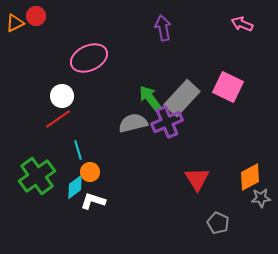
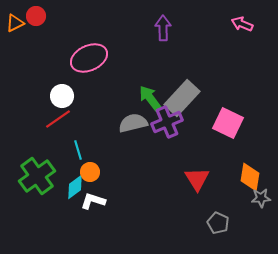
purple arrow: rotated 10 degrees clockwise
pink square: moved 36 px down
orange diamond: rotated 52 degrees counterclockwise
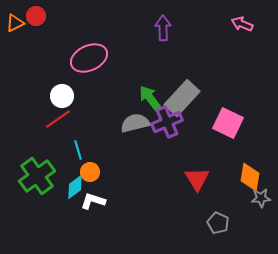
gray semicircle: moved 2 px right
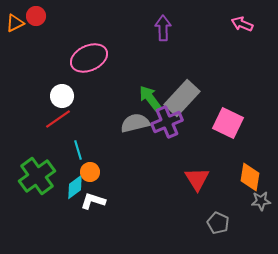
gray star: moved 3 px down
